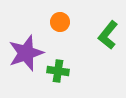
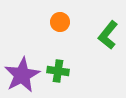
purple star: moved 4 px left, 22 px down; rotated 9 degrees counterclockwise
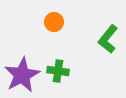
orange circle: moved 6 px left
green L-shape: moved 4 px down
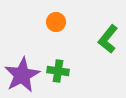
orange circle: moved 2 px right
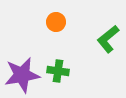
green L-shape: rotated 12 degrees clockwise
purple star: rotated 18 degrees clockwise
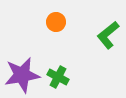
green L-shape: moved 4 px up
green cross: moved 6 px down; rotated 20 degrees clockwise
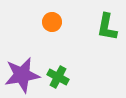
orange circle: moved 4 px left
green L-shape: moved 1 px left, 8 px up; rotated 40 degrees counterclockwise
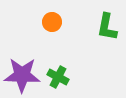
purple star: rotated 12 degrees clockwise
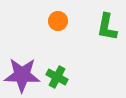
orange circle: moved 6 px right, 1 px up
green cross: moved 1 px left
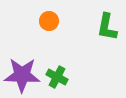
orange circle: moved 9 px left
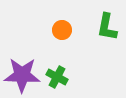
orange circle: moved 13 px right, 9 px down
